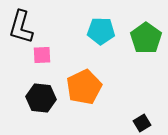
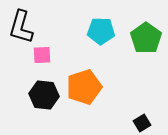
orange pentagon: rotated 8 degrees clockwise
black hexagon: moved 3 px right, 3 px up
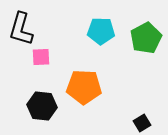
black L-shape: moved 2 px down
green pentagon: rotated 8 degrees clockwise
pink square: moved 1 px left, 2 px down
orange pentagon: rotated 20 degrees clockwise
black hexagon: moved 2 px left, 11 px down
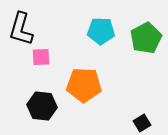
orange pentagon: moved 2 px up
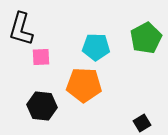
cyan pentagon: moved 5 px left, 16 px down
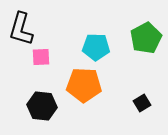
black square: moved 20 px up
